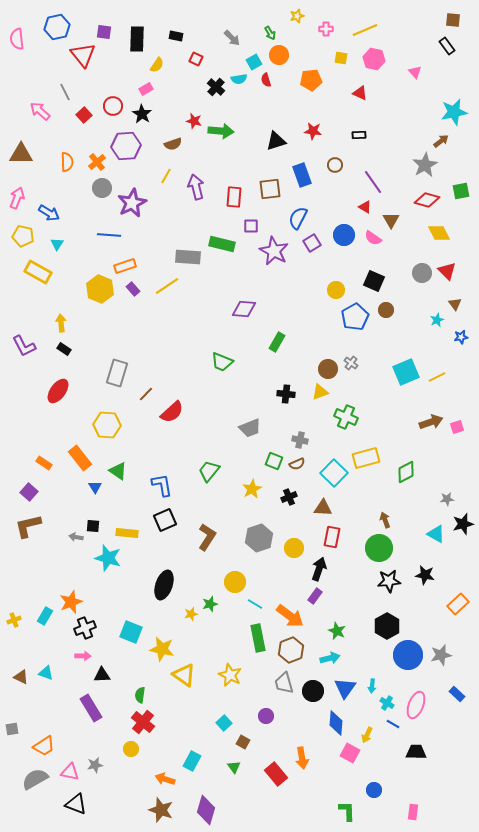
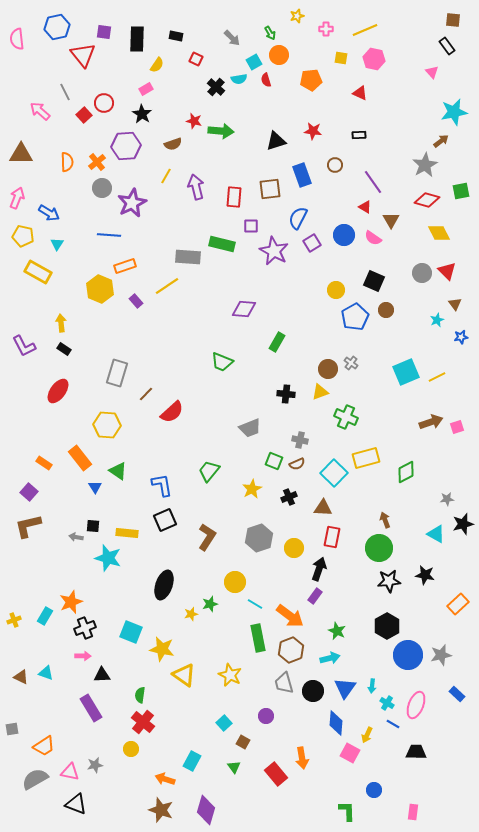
pink triangle at (415, 72): moved 17 px right
red circle at (113, 106): moved 9 px left, 3 px up
purple rectangle at (133, 289): moved 3 px right, 12 px down
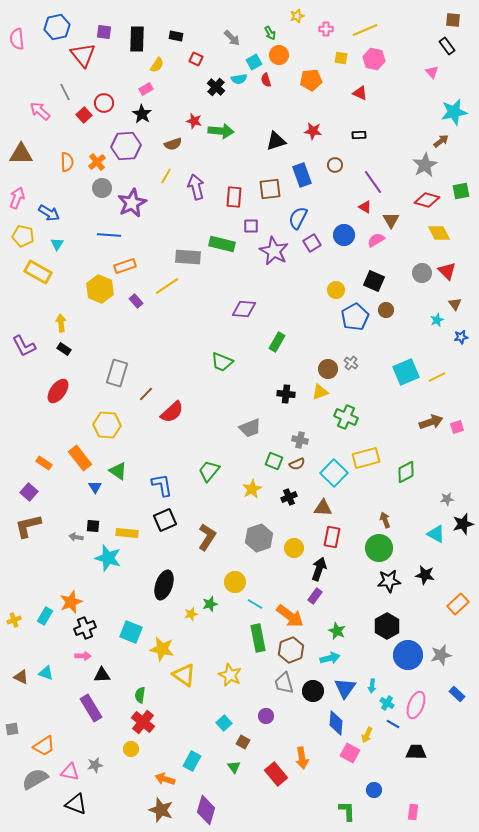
pink semicircle at (373, 238): moved 3 px right, 2 px down; rotated 114 degrees clockwise
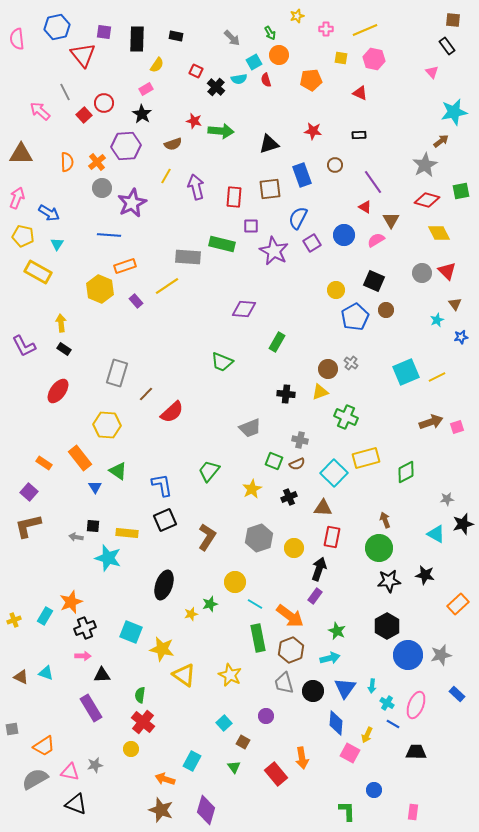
red square at (196, 59): moved 12 px down
black triangle at (276, 141): moved 7 px left, 3 px down
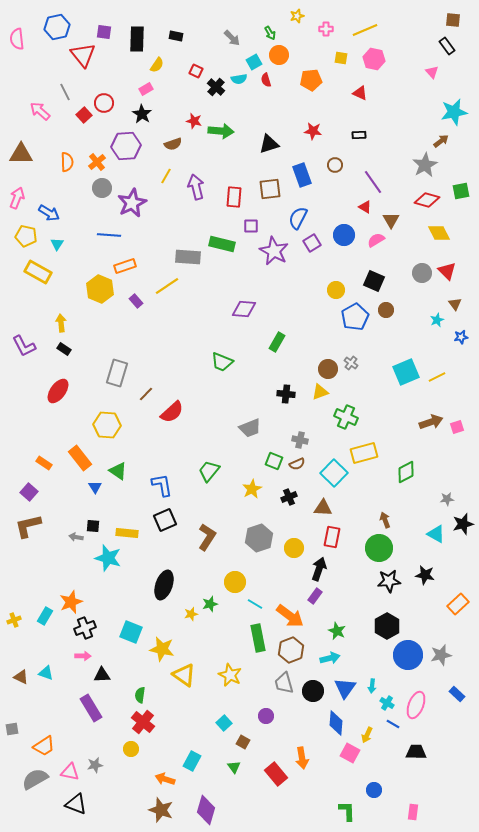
yellow pentagon at (23, 236): moved 3 px right
yellow rectangle at (366, 458): moved 2 px left, 5 px up
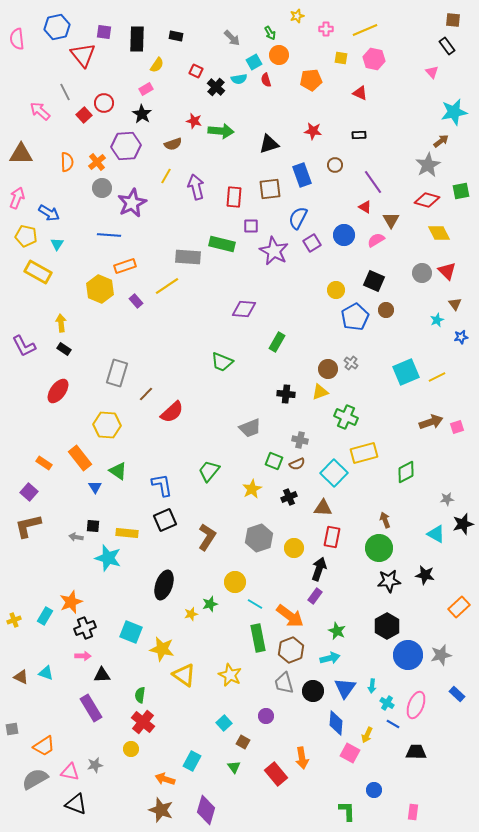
gray star at (425, 165): moved 3 px right
orange rectangle at (458, 604): moved 1 px right, 3 px down
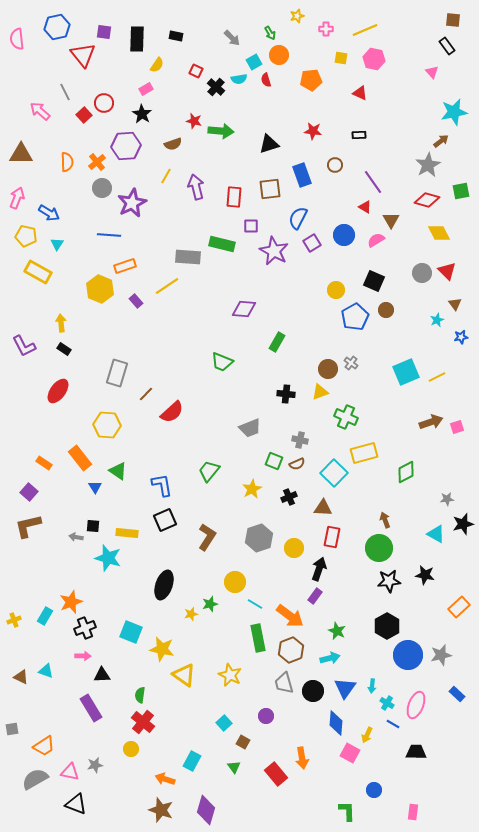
cyan triangle at (46, 673): moved 2 px up
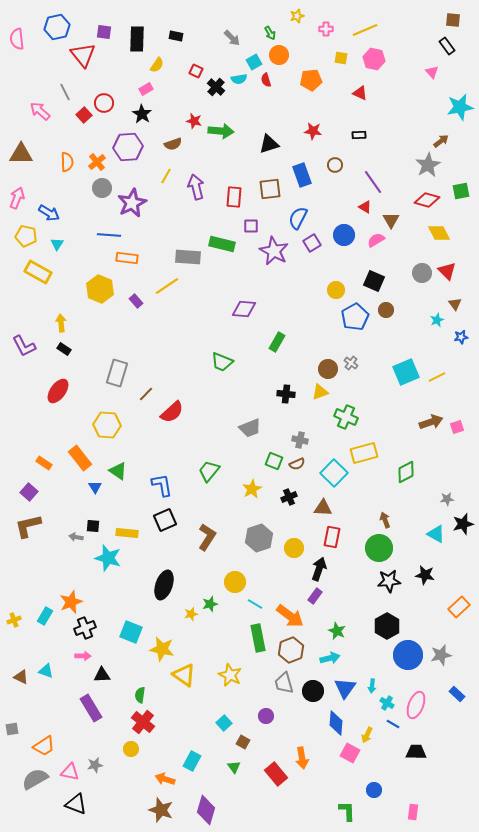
cyan star at (454, 112): moved 6 px right, 5 px up
purple hexagon at (126, 146): moved 2 px right, 1 px down
orange rectangle at (125, 266): moved 2 px right, 8 px up; rotated 25 degrees clockwise
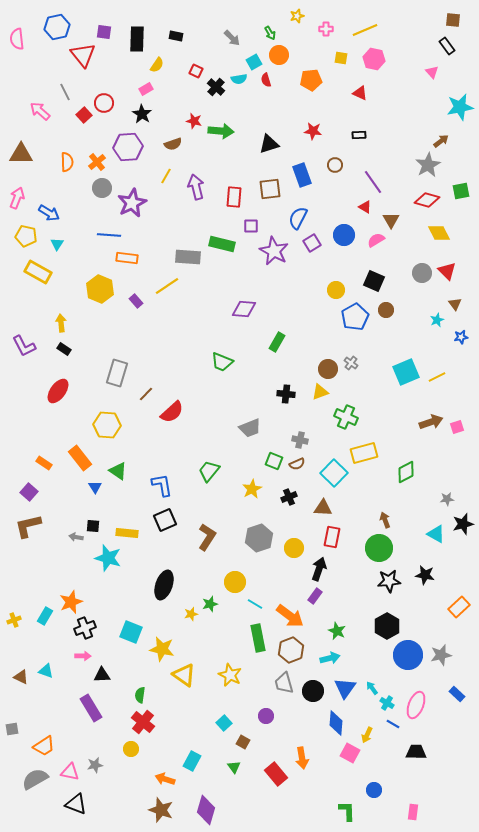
cyan arrow at (372, 686): moved 2 px down; rotated 136 degrees clockwise
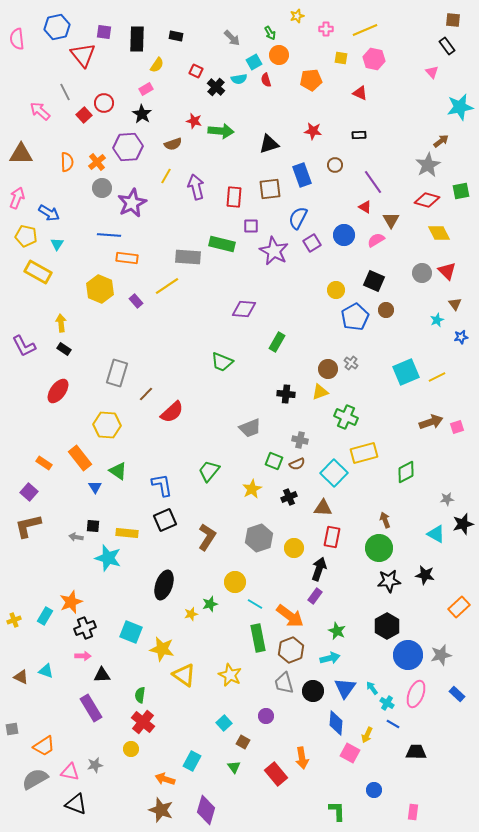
pink ellipse at (416, 705): moved 11 px up
green L-shape at (347, 811): moved 10 px left
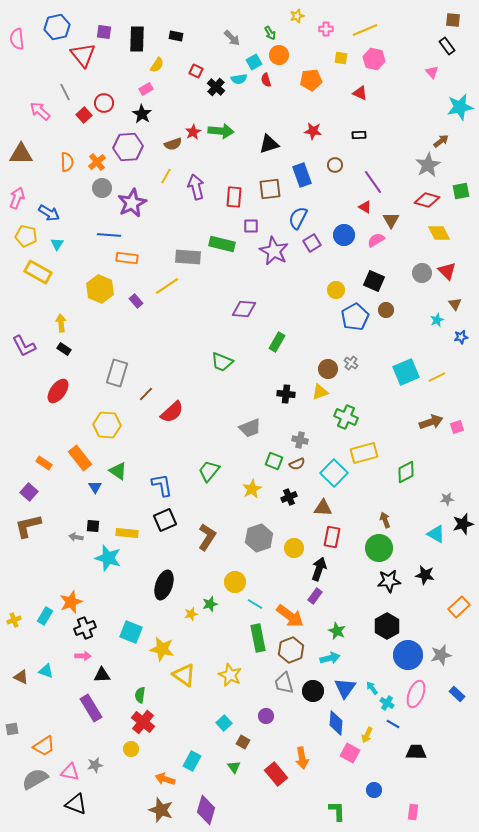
red star at (194, 121): moved 1 px left, 11 px down; rotated 28 degrees clockwise
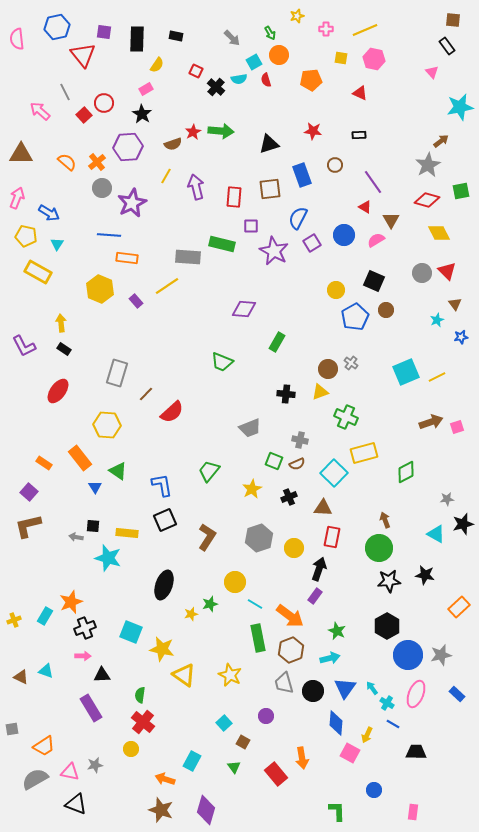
orange semicircle at (67, 162): rotated 48 degrees counterclockwise
